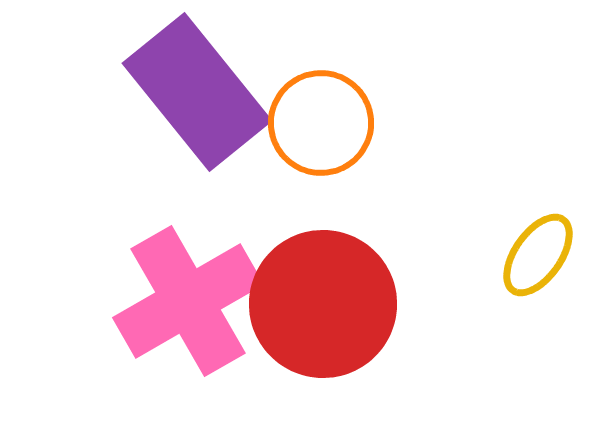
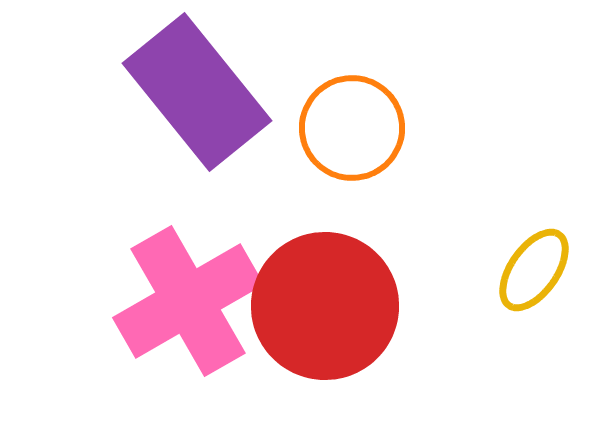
orange circle: moved 31 px right, 5 px down
yellow ellipse: moved 4 px left, 15 px down
red circle: moved 2 px right, 2 px down
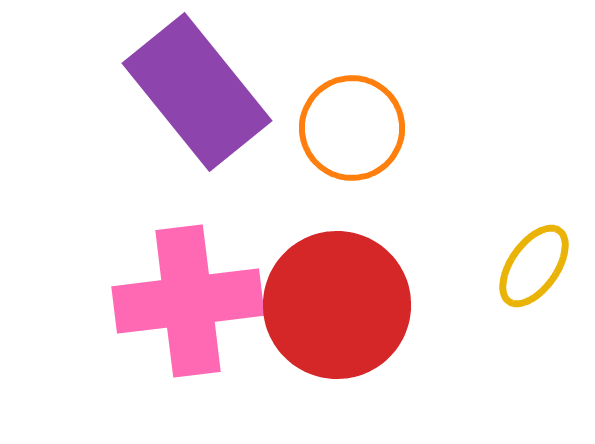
yellow ellipse: moved 4 px up
pink cross: rotated 23 degrees clockwise
red circle: moved 12 px right, 1 px up
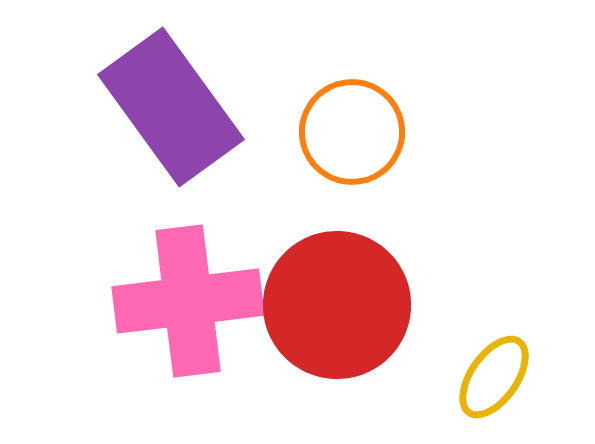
purple rectangle: moved 26 px left, 15 px down; rotated 3 degrees clockwise
orange circle: moved 4 px down
yellow ellipse: moved 40 px left, 111 px down
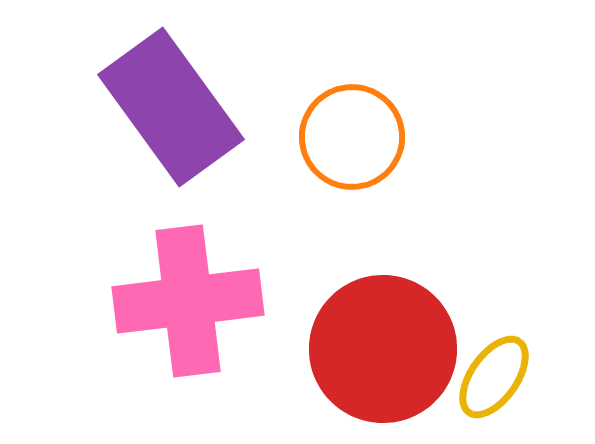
orange circle: moved 5 px down
red circle: moved 46 px right, 44 px down
